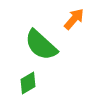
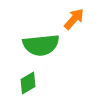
green semicircle: rotated 48 degrees counterclockwise
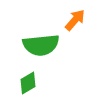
orange arrow: moved 1 px right, 1 px down
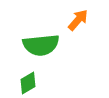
orange arrow: moved 3 px right
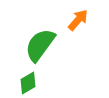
green semicircle: moved 1 px left; rotated 132 degrees clockwise
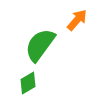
orange arrow: moved 1 px left
